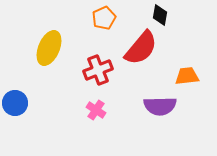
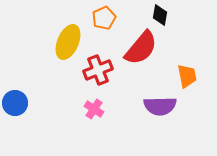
yellow ellipse: moved 19 px right, 6 px up
orange trapezoid: rotated 85 degrees clockwise
pink cross: moved 2 px left, 1 px up
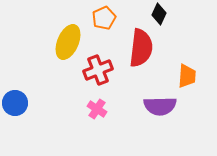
black diamond: moved 1 px left, 1 px up; rotated 15 degrees clockwise
red semicircle: rotated 33 degrees counterclockwise
orange trapezoid: rotated 15 degrees clockwise
pink cross: moved 3 px right
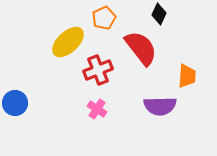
yellow ellipse: rotated 24 degrees clockwise
red semicircle: rotated 45 degrees counterclockwise
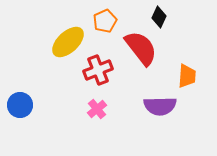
black diamond: moved 3 px down
orange pentagon: moved 1 px right, 3 px down
blue circle: moved 5 px right, 2 px down
pink cross: rotated 18 degrees clockwise
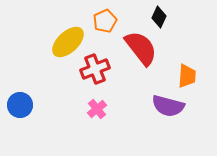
red cross: moved 3 px left, 1 px up
purple semicircle: moved 8 px right; rotated 16 degrees clockwise
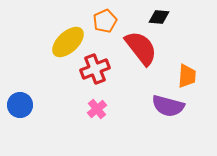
black diamond: rotated 70 degrees clockwise
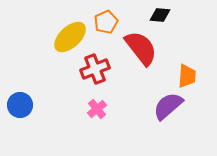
black diamond: moved 1 px right, 2 px up
orange pentagon: moved 1 px right, 1 px down
yellow ellipse: moved 2 px right, 5 px up
purple semicircle: rotated 124 degrees clockwise
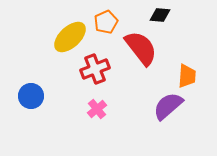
blue circle: moved 11 px right, 9 px up
